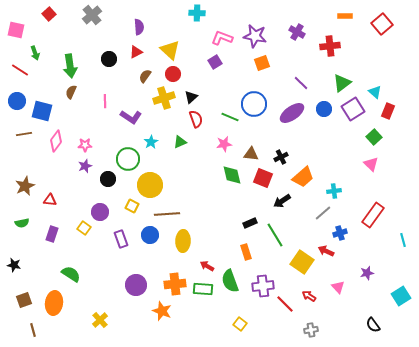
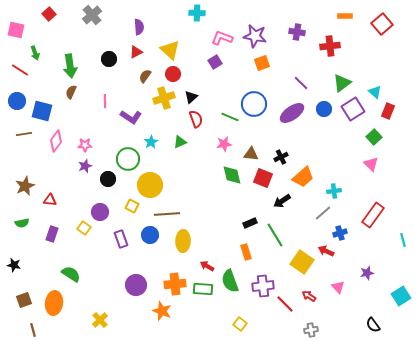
purple cross at (297, 32): rotated 21 degrees counterclockwise
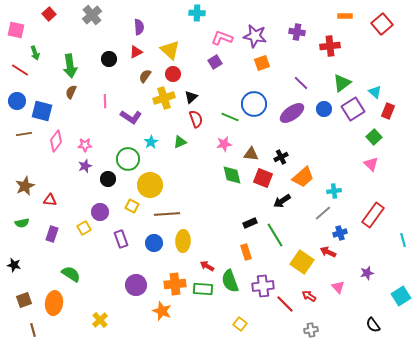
yellow square at (84, 228): rotated 24 degrees clockwise
blue circle at (150, 235): moved 4 px right, 8 px down
red arrow at (326, 251): moved 2 px right, 1 px down
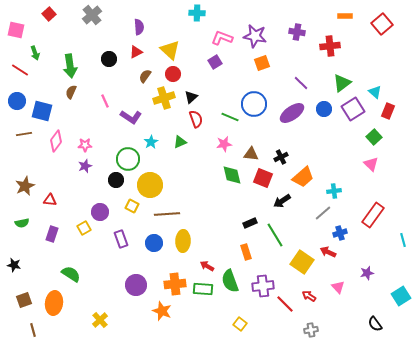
pink line at (105, 101): rotated 24 degrees counterclockwise
black circle at (108, 179): moved 8 px right, 1 px down
black semicircle at (373, 325): moved 2 px right, 1 px up
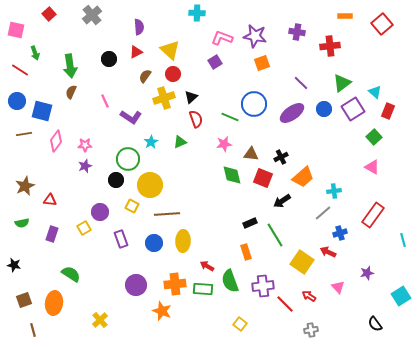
pink triangle at (371, 164): moved 1 px right, 3 px down; rotated 14 degrees counterclockwise
